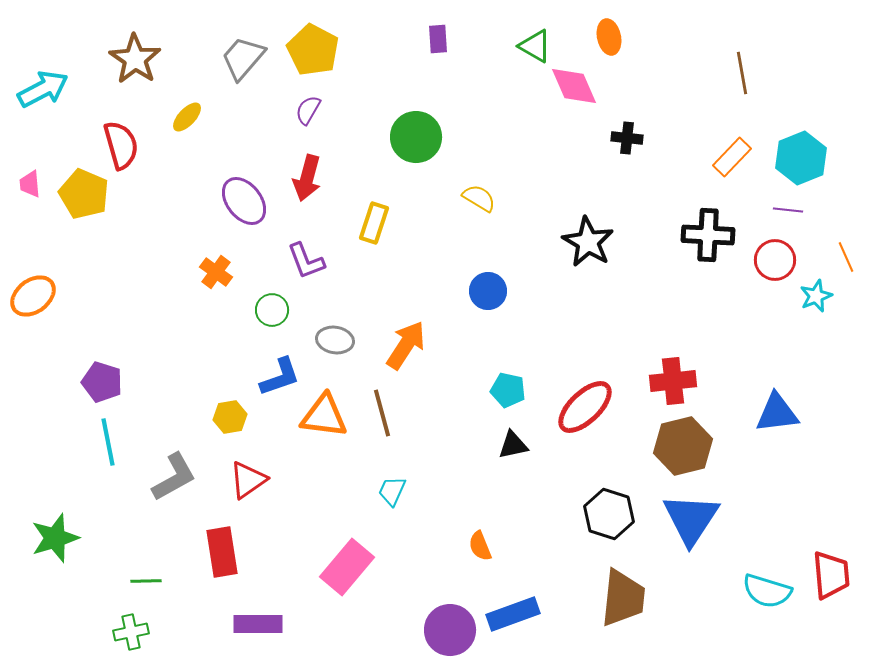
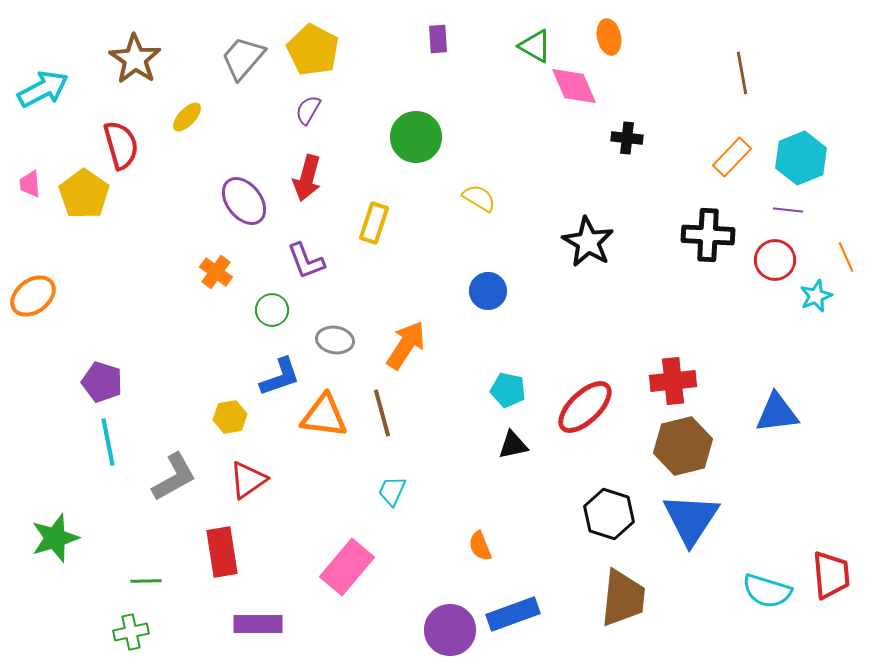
yellow pentagon at (84, 194): rotated 12 degrees clockwise
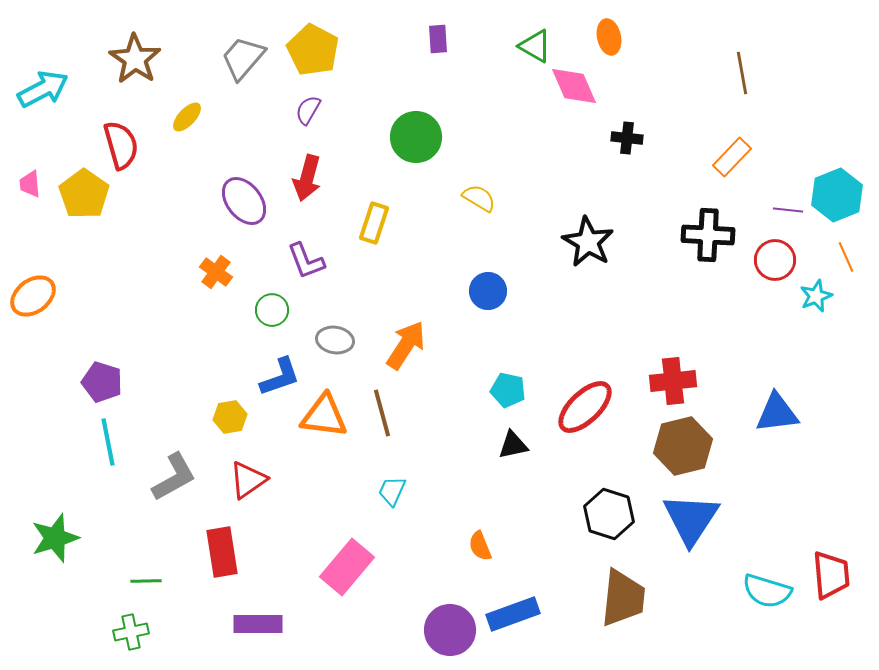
cyan hexagon at (801, 158): moved 36 px right, 37 px down
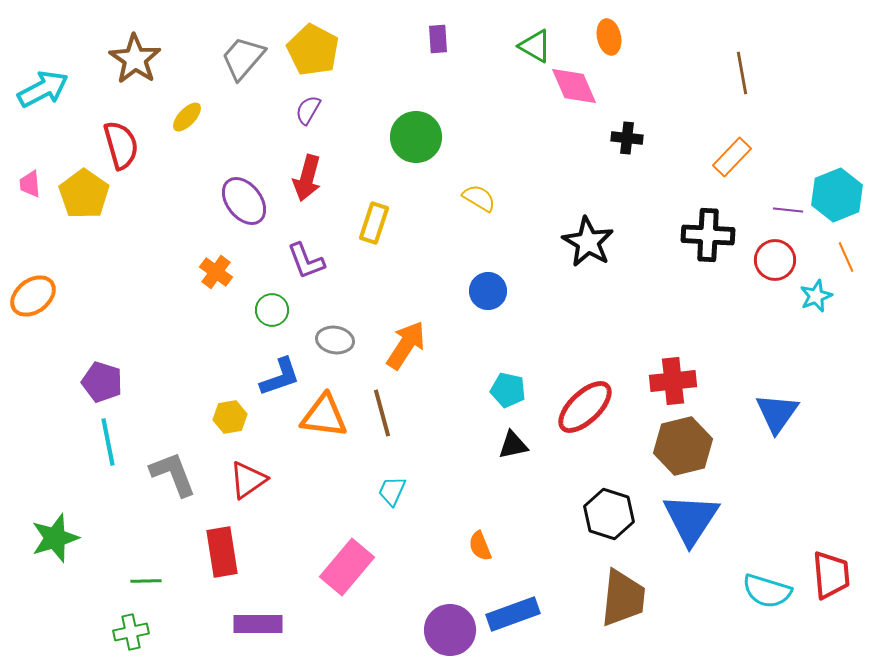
blue triangle at (777, 413): rotated 48 degrees counterclockwise
gray L-shape at (174, 477): moved 1 px left, 3 px up; rotated 82 degrees counterclockwise
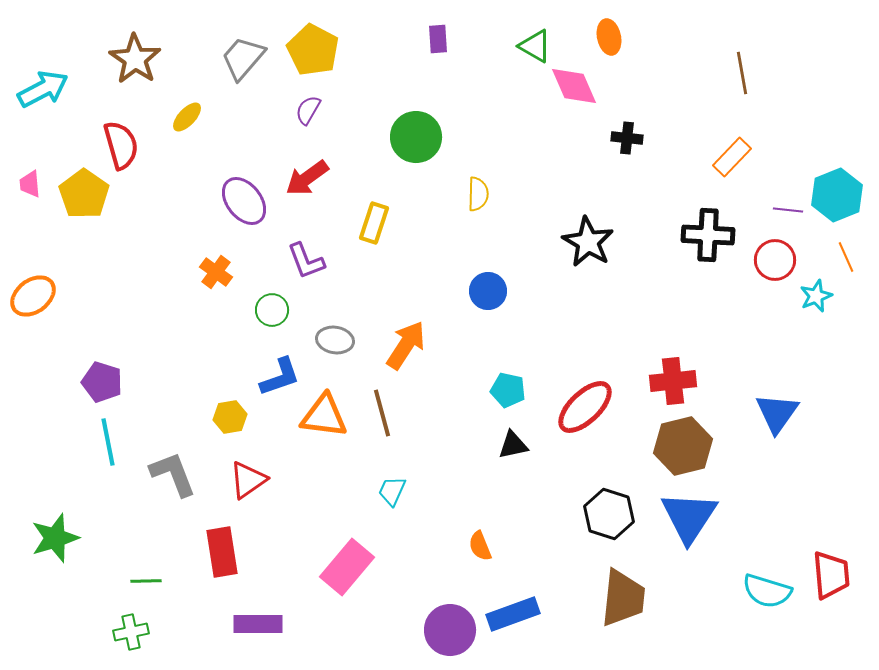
red arrow at (307, 178): rotated 39 degrees clockwise
yellow semicircle at (479, 198): moved 1 px left, 4 px up; rotated 60 degrees clockwise
blue triangle at (691, 519): moved 2 px left, 2 px up
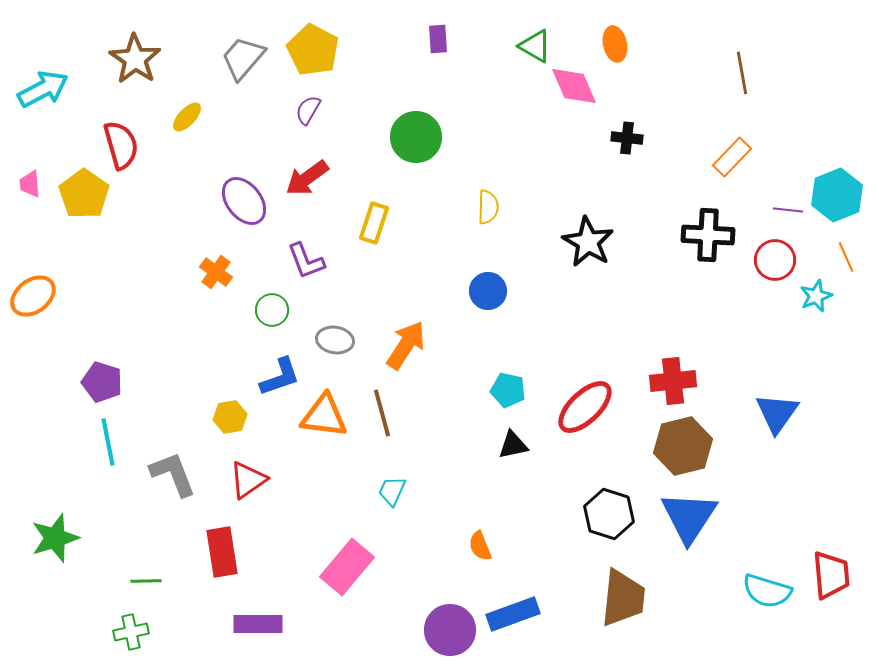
orange ellipse at (609, 37): moved 6 px right, 7 px down
yellow semicircle at (478, 194): moved 10 px right, 13 px down
